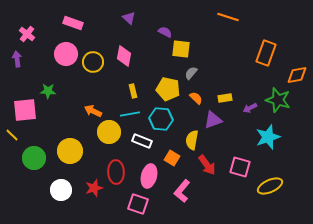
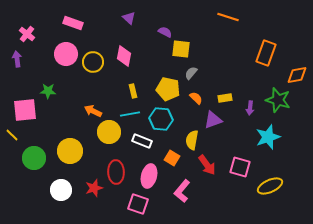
purple arrow at (250, 108): rotated 56 degrees counterclockwise
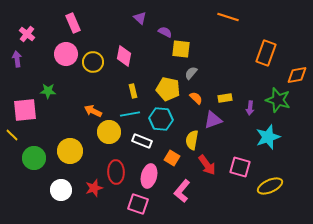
purple triangle at (129, 18): moved 11 px right
pink rectangle at (73, 23): rotated 48 degrees clockwise
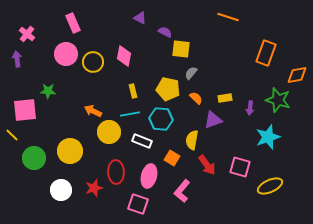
purple triangle at (140, 18): rotated 16 degrees counterclockwise
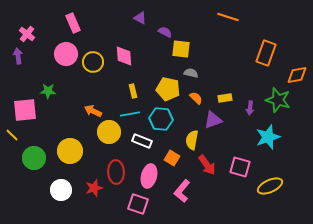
pink diamond at (124, 56): rotated 15 degrees counterclockwise
purple arrow at (17, 59): moved 1 px right, 3 px up
gray semicircle at (191, 73): rotated 64 degrees clockwise
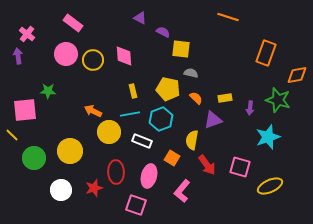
pink rectangle at (73, 23): rotated 30 degrees counterclockwise
purple semicircle at (165, 32): moved 2 px left
yellow circle at (93, 62): moved 2 px up
cyan hexagon at (161, 119): rotated 25 degrees counterclockwise
pink square at (138, 204): moved 2 px left, 1 px down
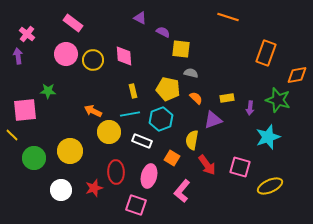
yellow rectangle at (225, 98): moved 2 px right
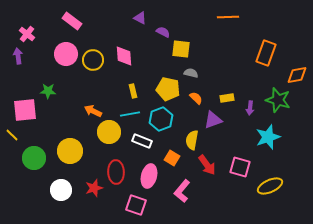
orange line at (228, 17): rotated 20 degrees counterclockwise
pink rectangle at (73, 23): moved 1 px left, 2 px up
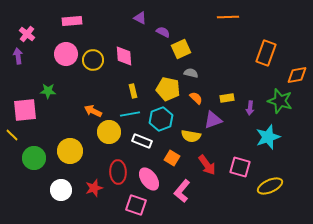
pink rectangle at (72, 21): rotated 42 degrees counterclockwise
yellow square at (181, 49): rotated 30 degrees counterclockwise
green star at (278, 100): moved 2 px right, 1 px down
yellow semicircle at (192, 140): moved 1 px left, 4 px up; rotated 90 degrees counterclockwise
red ellipse at (116, 172): moved 2 px right
pink ellipse at (149, 176): moved 3 px down; rotated 50 degrees counterclockwise
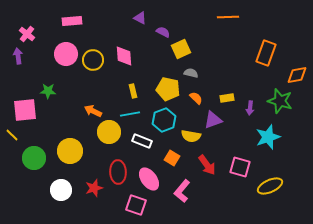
cyan hexagon at (161, 119): moved 3 px right, 1 px down
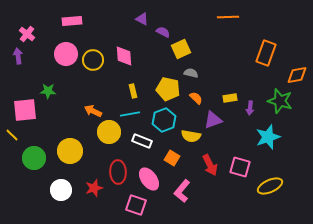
purple triangle at (140, 18): moved 2 px right, 1 px down
yellow rectangle at (227, 98): moved 3 px right
red arrow at (207, 165): moved 3 px right; rotated 10 degrees clockwise
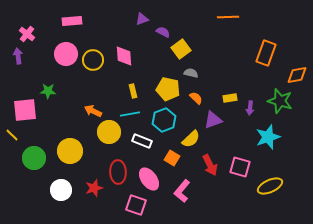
purple triangle at (142, 19): rotated 48 degrees counterclockwise
yellow square at (181, 49): rotated 12 degrees counterclockwise
yellow semicircle at (191, 136): moved 3 px down; rotated 54 degrees counterclockwise
